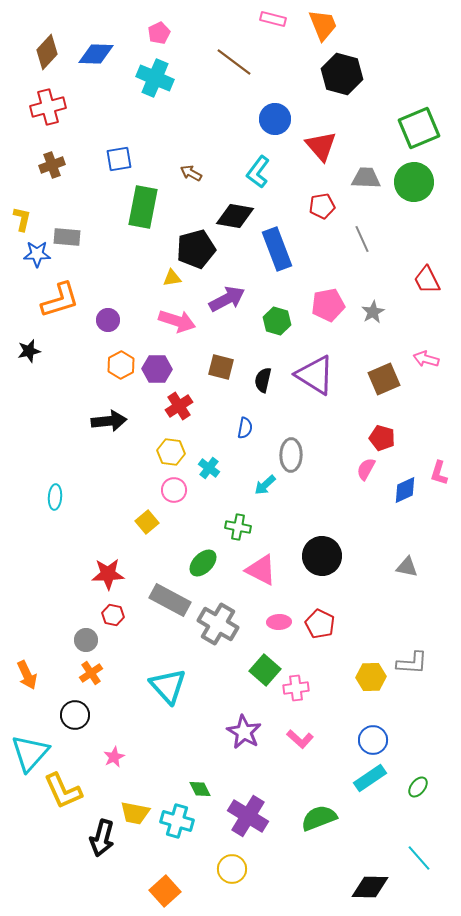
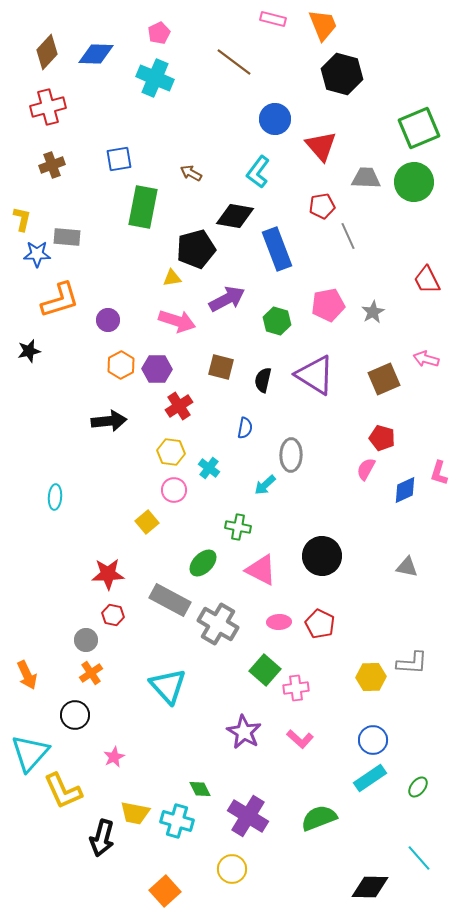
gray line at (362, 239): moved 14 px left, 3 px up
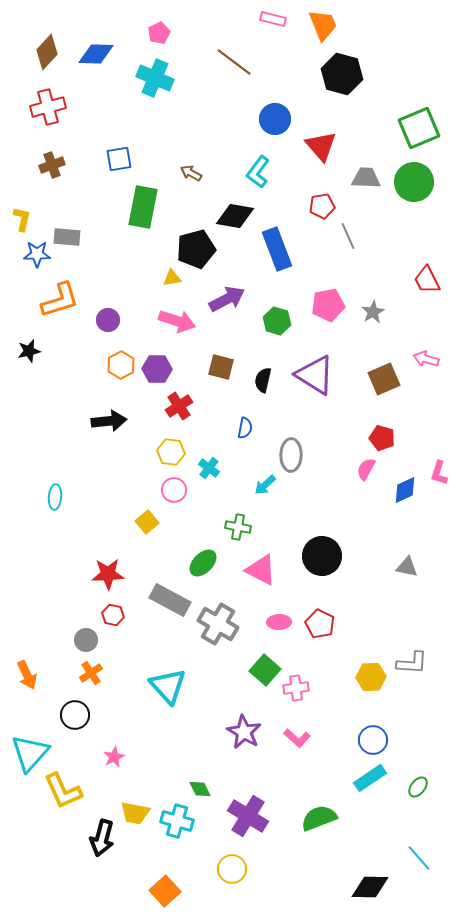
pink L-shape at (300, 739): moved 3 px left, 1 px up
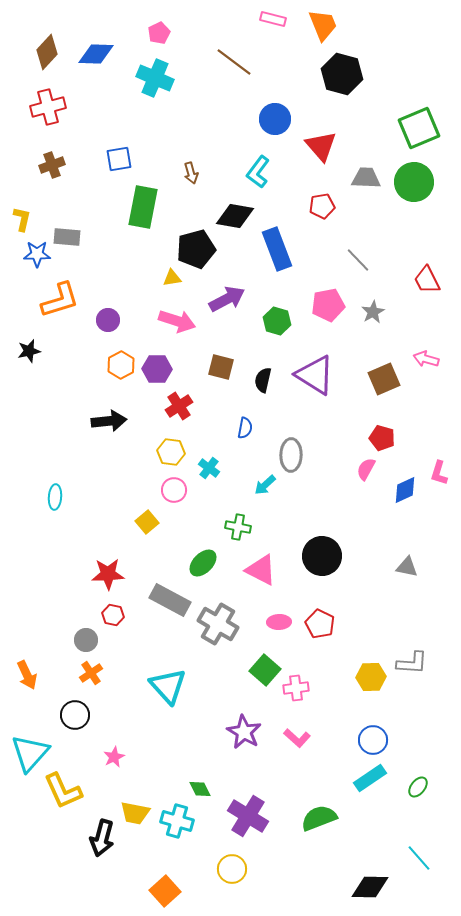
brown arrow at (191, 173): rotated 135 degrees counterclockwise
gray line at (348, 236): moved 10 px right, 24 px down; rotated 20 degrees counterclockwise
